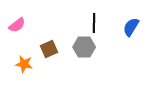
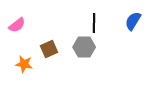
blue semicircle: moved 2 px right, 6 px up
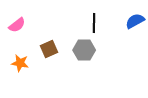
blue semicircle: moved 2 px right; rotated 30 degrees clockwise
gray hexagon: moved 3 px down
orange star: moved 4 px left, 1 px up
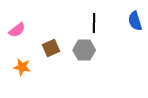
blue semicircle: rotated 78 degrees counterclockwise
pink semicircle: moved 5 px down
brown square: moved 2 px right, 1 px up
orange star: moved 2 px right, 4 px down
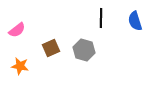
black line: moved 7 px right, 5 px up
gray hexagon: rotated 15 degrees clockwise
orange star: moved 2 px left, 1 px up
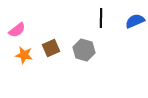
blue semicircle: rotated 84 degrees clockwise
orange star: moved 4 px right, 11 px up
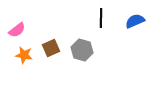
gray hexagon: moved 2 px left
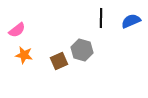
blue semicircle: moved 4 px left
brown square: moved 8 px right, 13 px down
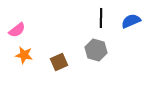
gray hexagon: moved 14 px right
brown square: moved 1 px down
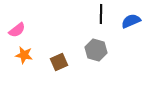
black line: moved 4 px up
